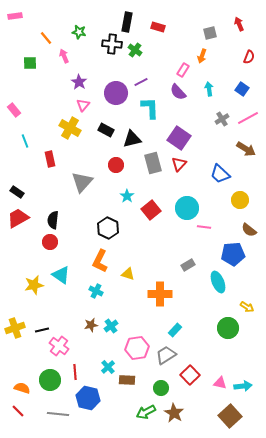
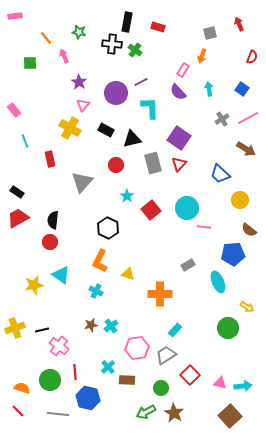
red semicircle at (249, 57): moved 3 px right
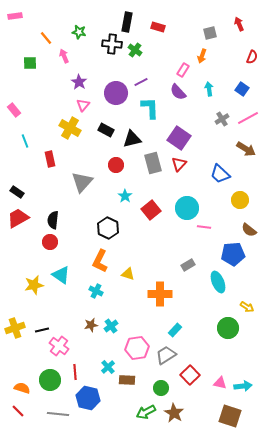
cyan star at (127, 196): moved 2 px left
brown square at (230, 416): rotated 30 degrees counterclockwise
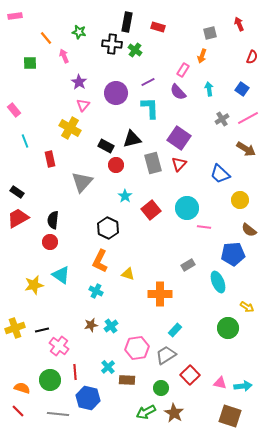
purple line at (141, 82): moved 7 px right
black rectangle at (106, 130): moved 16 px down
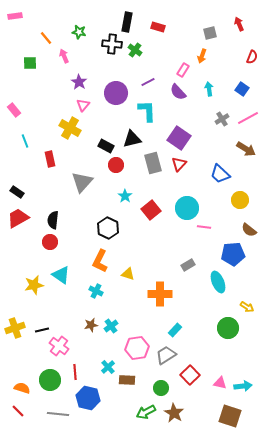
cyan L-shape at (150, 108): moved 3 px left, 3 px down
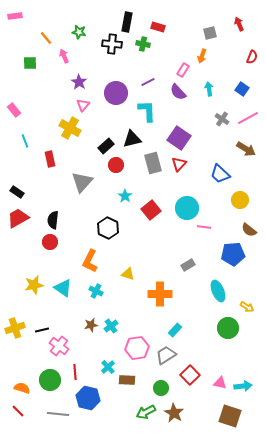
green cross at (135, 50): moved 8 px right, 6 px up; rotated 24 degrees counterclockwise
gray cross at (222, 119): rotated 24 degrees counterclockwise
black rectangle at (106, 146): rotated 70 degrees counterclockwise
orange L-shape at (100, 261): moved 10 px left
cyan triangle at (61, 275): moved 2 px right, 13 px down
cyan ellipse at (218, 282): moved 9 px down
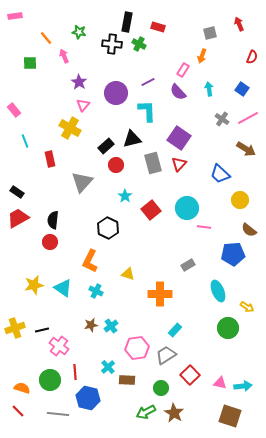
green cross at (143, 44): moved 4 px left; rotated 16 degrees clockwise
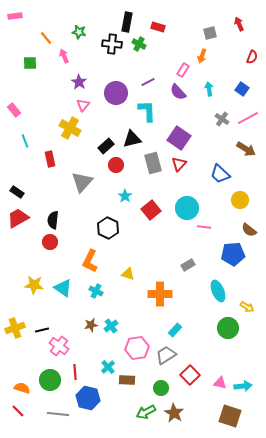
yellow star at (34, 285): rotated 18 degrees clockwise
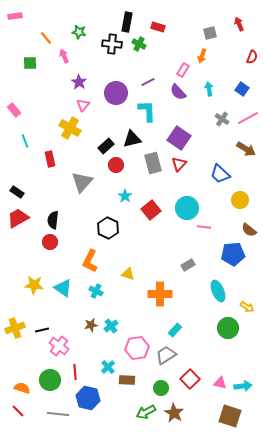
red square at (190, 375): moved 4 px down
